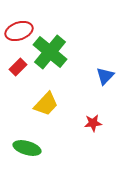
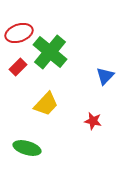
red ellipse: moved 2 px down
red star: moved 2 px up; rotated 18 degrees clockwise
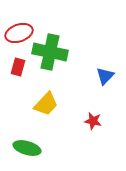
green cross: rotated 28 degrees counterclockwise
red rectangle: rotated 30 degrees counterclockwise
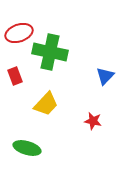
red rectangle: moved 3 px left, 9 px down; rotated 36 degrees counterclockwise
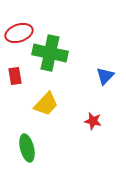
green cross: moved 1 px down
red rectangle: rotated 12 degrees clockwise
green ellipse: rotated 60 degrees clockwise
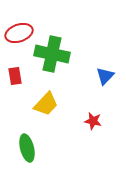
green cross: moved 2 px right, 1 px down
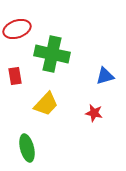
red ellipse: moved 2 px left, 4 px up
blue triangle: rotated 30 degrees clockwise
red star: moved 1 px right, 8 px up
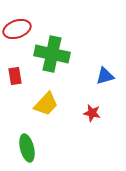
red star: moved 2 px left
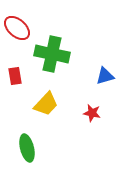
red ellipse: moved 1 px up; rotated 60 degrees clockwise
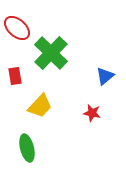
green cross: moved 1 px left, 1 px up; rotated 32 degrees clockwise
blue triangle: rotated 24 degrees counterclockwise
yellow trapezoid: moved 6 px left, 2 px down
